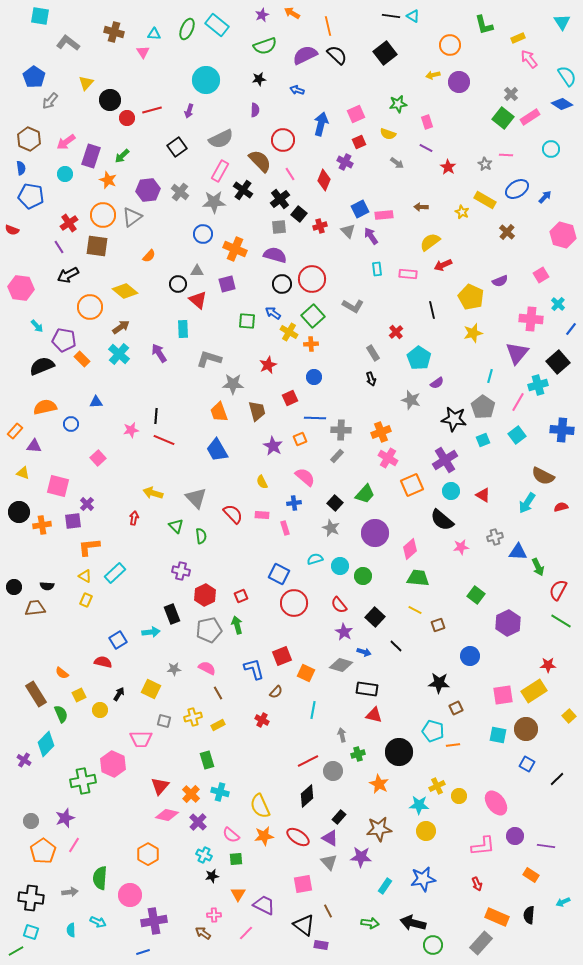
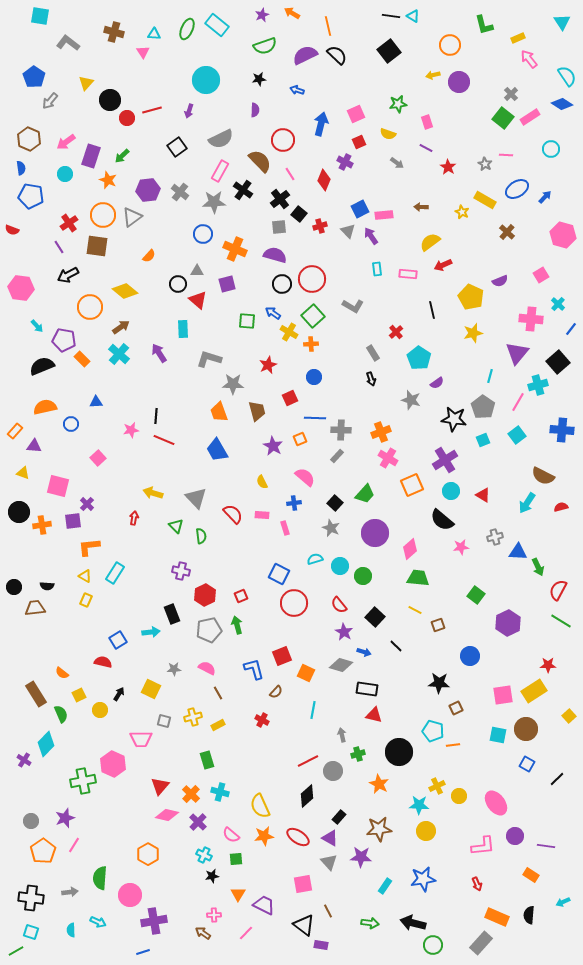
black square at (385, 53): moved 4 px right, 2 px up
cyan rectangle at (115, 573): rotated 15 degrees counterclockwise
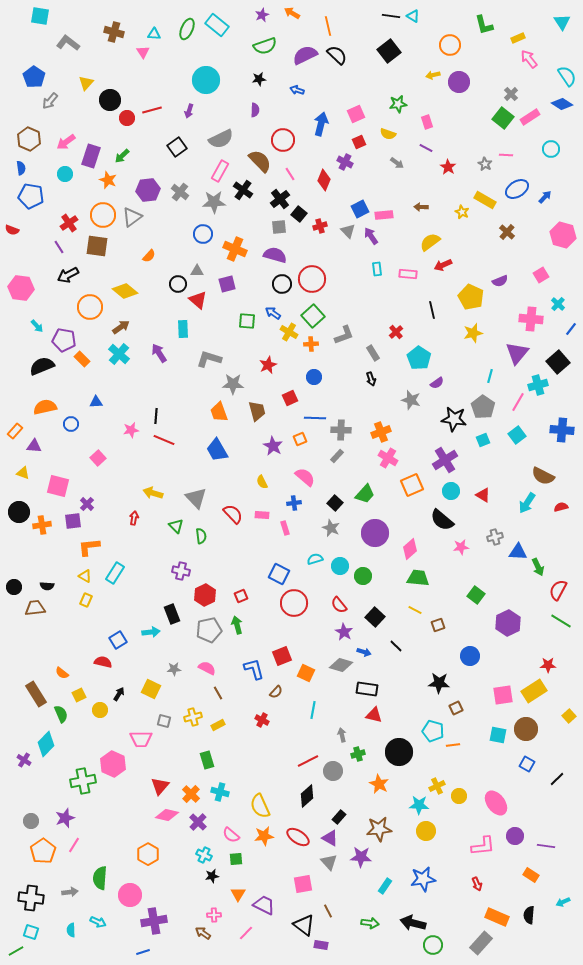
gray L-shape at (353, 306): moved 9 px left, 29 px down; rotated 50 degrees counterclockwise
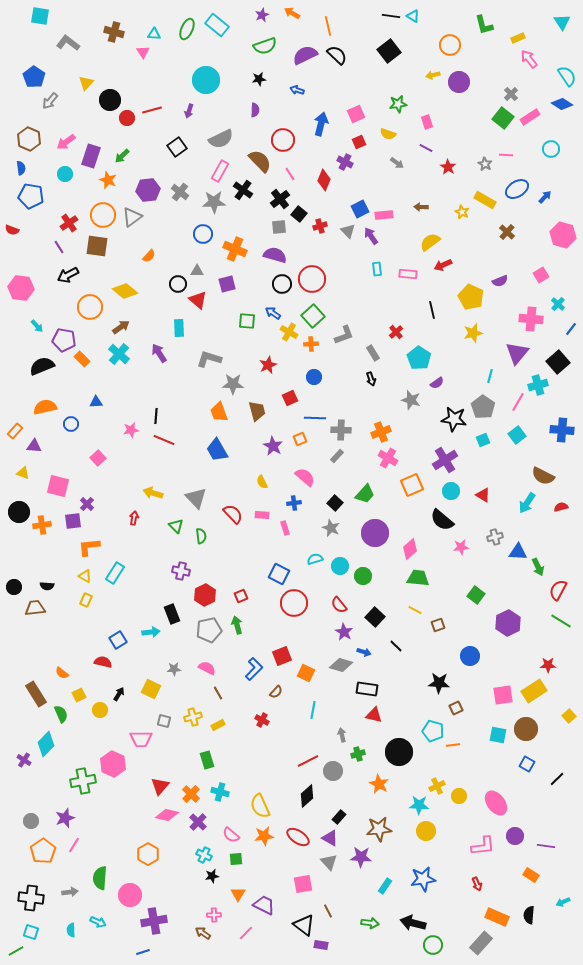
cyan rectangle at (183, 329): moved 4 px left, 1 px up
blue L-shape at (254, 669): rotated 60 degrees clockwise
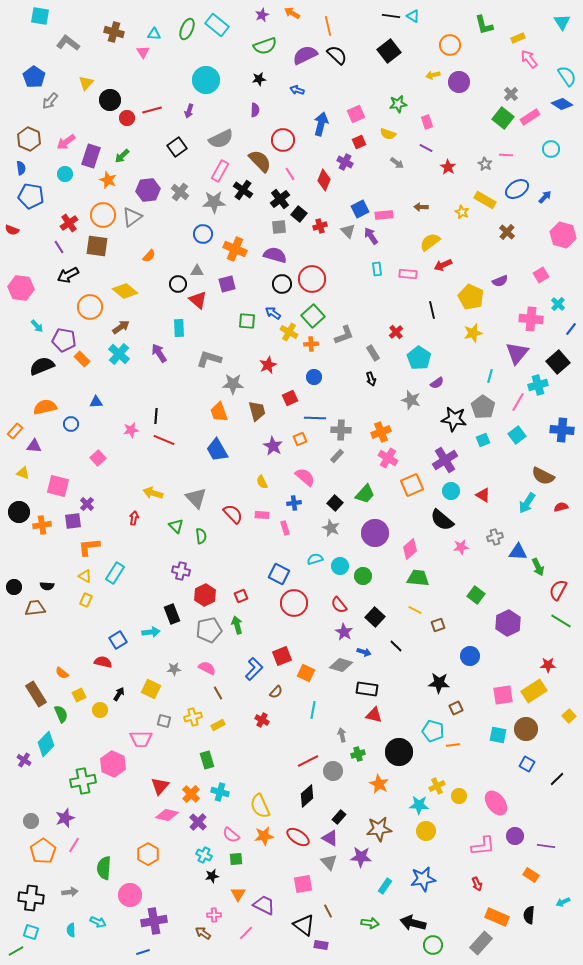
green semicircle at (100, 878): moved 4 px right, 10 px up
